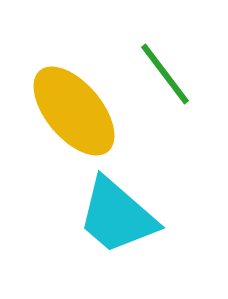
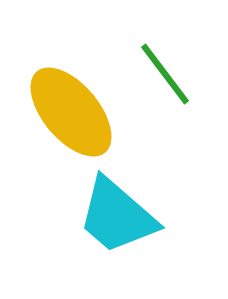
yellow ellipse: moved 3 px left, 1 px down
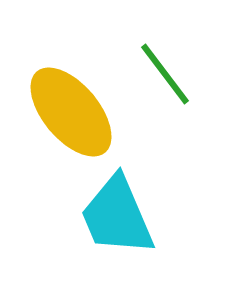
cyan trapezoid: rotated 26 degrees clockwise
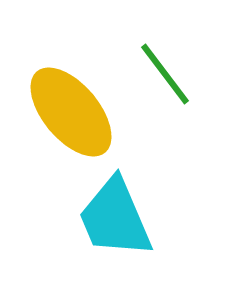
cyan trapezoid: moved 2 px left, 2 px down
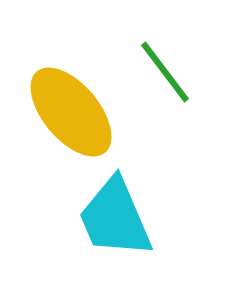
green line: moved 2 px up
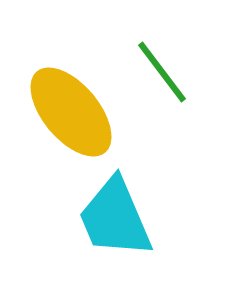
green line: moved 3 px left
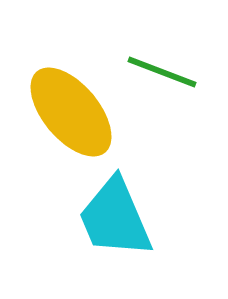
green line: rotated 32 degrees counterclockwise
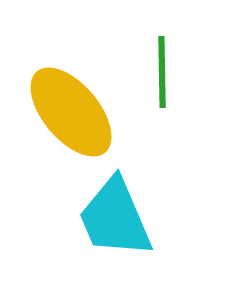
green line: rotated 68 degrees clockwise
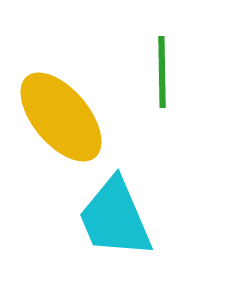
yellow ellipse: moved 10 px left, 5 px down
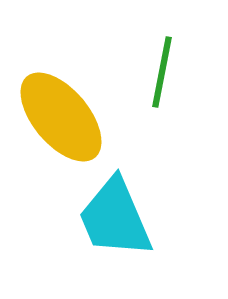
green line: rotated 12 degrees clockwise
